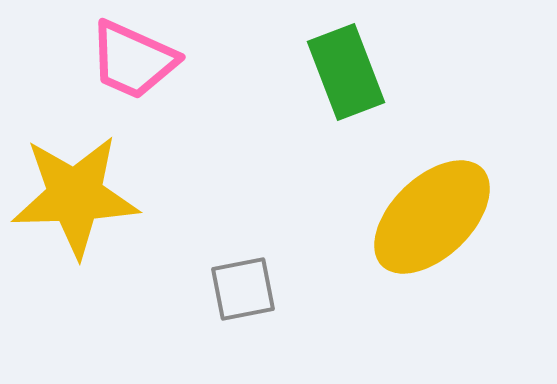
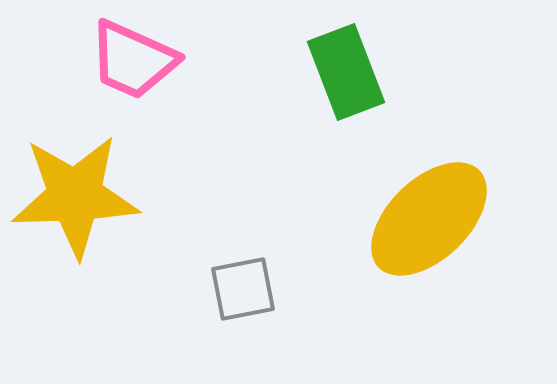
yellow ellipse: moved 3 px left, 2 px down
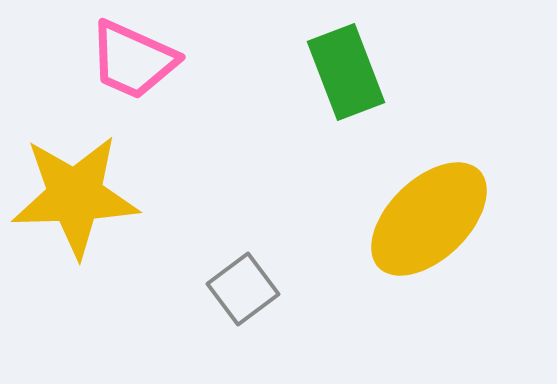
gray square: rotated 26 degrees counterclockwise
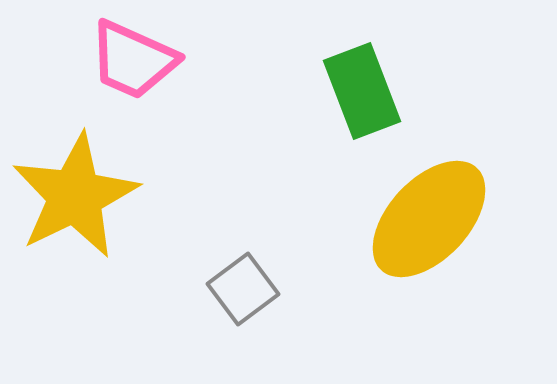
green rectangle: moved 16 px right, 19 px down
yellow star: rotated 24 degrees counterclockwise
yellow ellipse: rotated 3 degrees counterclockwise
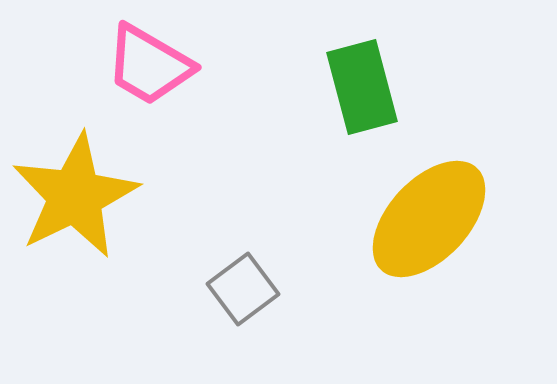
pink trapezoid: moved 16 px right, 5 px down; rotated 6 degrees clockwise
green rectangle: moved 4 px up; rotated 6 degrees clockwise
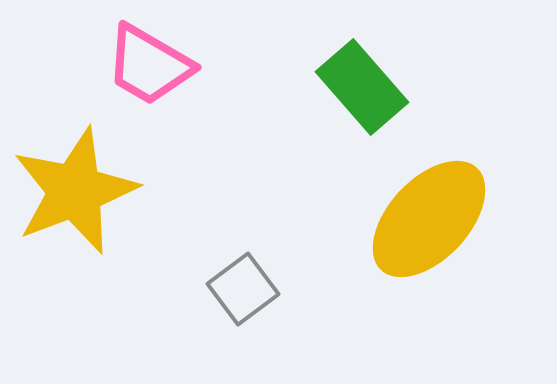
green rectangle: rotated 26 degrees counterclockwise
yellow star: moved 5 px up; rotated 5 degrees clockwise
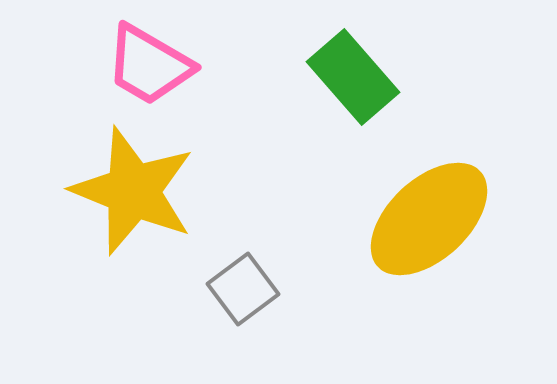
green rectangle: moved 9 px left, 10 px up
yellow star: moved 58 px right; rotated 29 degrees counterclockwise
yellow ellipse: rotated 4 degrees clockwise
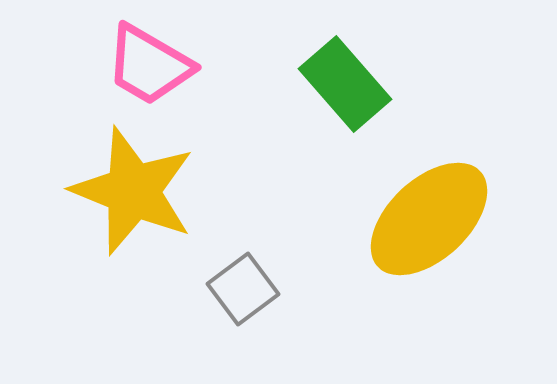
green rectangle: moved 8 px left, 7 px down
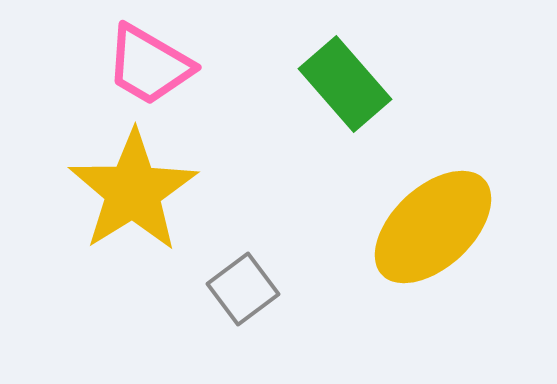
yellow star: rotated 18 degrees clockwise
yellow ellipse: moved 4 px right, 8 px down
